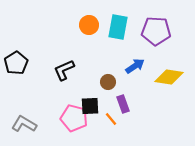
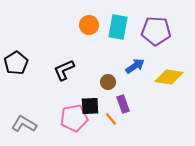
pink pentagon: rotated 24 degrees counterclockwise
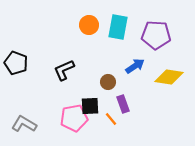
purple pentagon: moved 4 px down
black pentagon: rotated 20 degrees counterclockwise
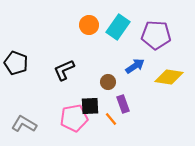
cyan rectangle: rotated 25 degrees clockwise
